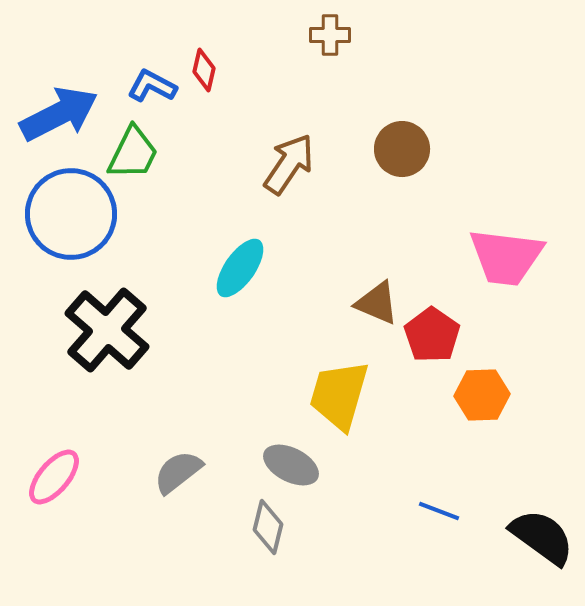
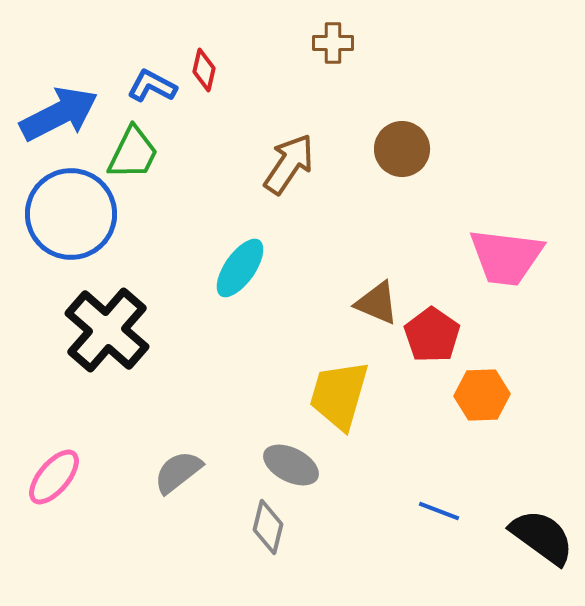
brown cross: moved 3 px right, 8 px down
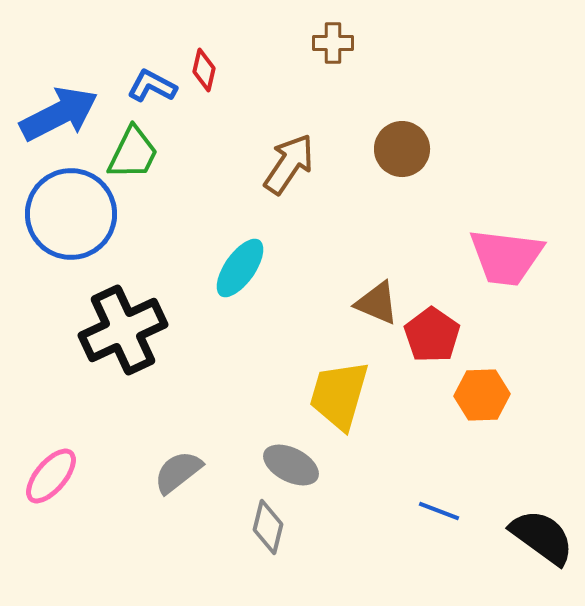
black cross: moved 16 px right; rotated 24 degrees clockwise
pink ellipse: moved 3 px left, 1 px up
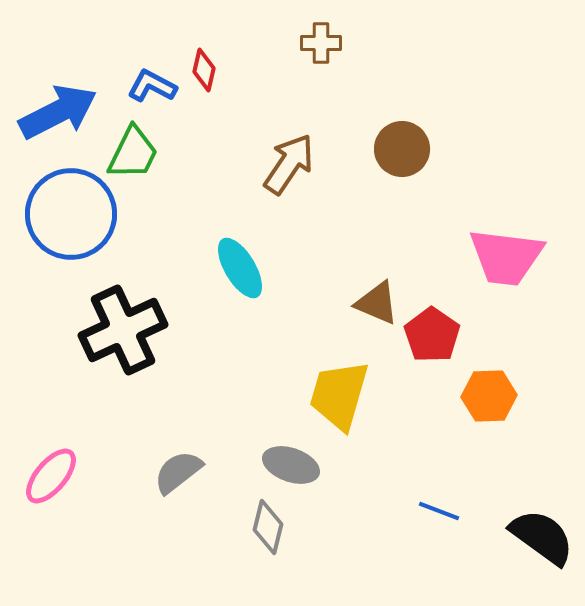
brown cross: moved 12 px left
blue arrow: moved 1 px left, 2 px up
cyan ellipse: rotated 66 degrees counterclockwise
orange hexagon: moved 7 px right, 1 px down
gray ellipse: rotated 8 degrees counterclockwise
